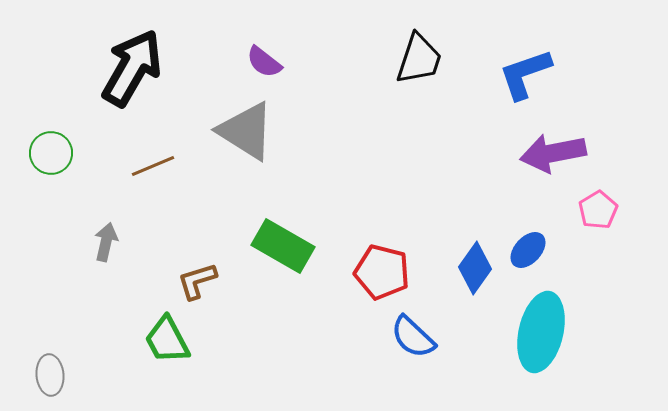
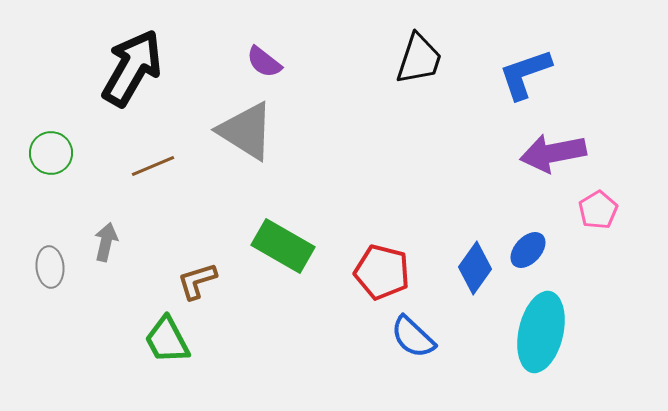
gray ellipse: moved 108 px up
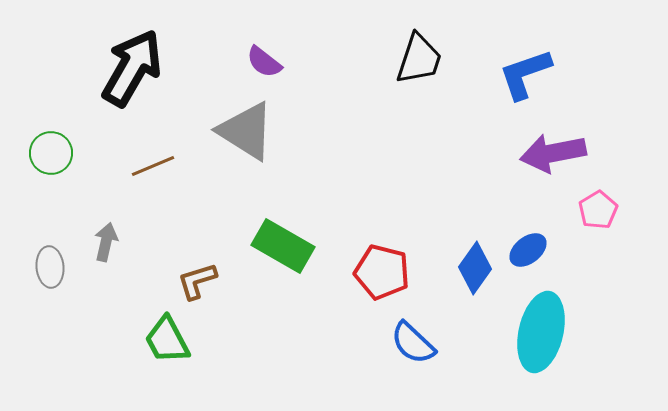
blue ellipse: rotated 9 degrees clockwise
blue semicircle: moved 6 px down
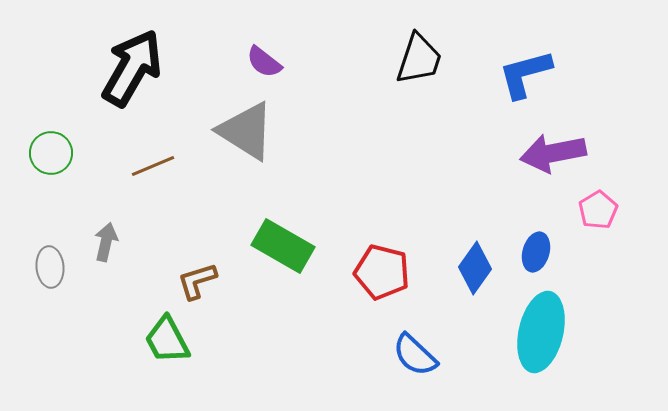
blue L-shape: rotated 4 degrees clockwise
blue ellipse: moved 8 px right, 2 px down; rotated 36 degrees counterclockwise
blue semicircle: moved 2 px right, 12 px down
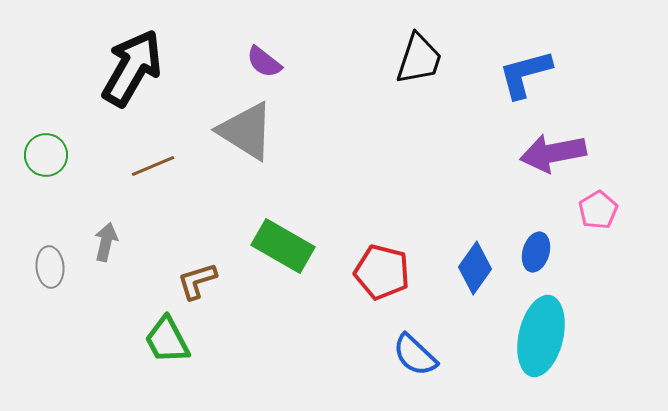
green circle: moved 5 px left, 2 px down
cyan ellipse: moved 4 px down
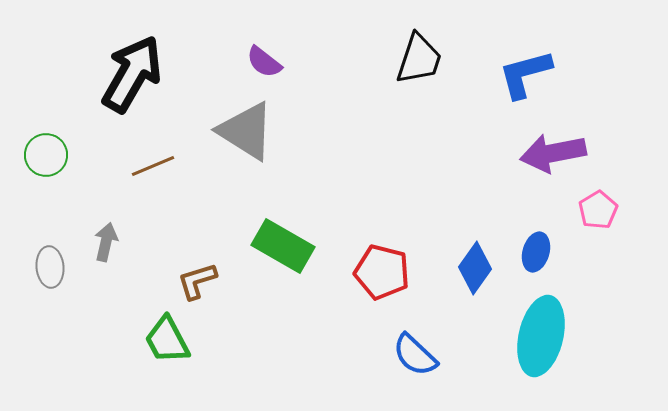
black arrow: moved 6 px down
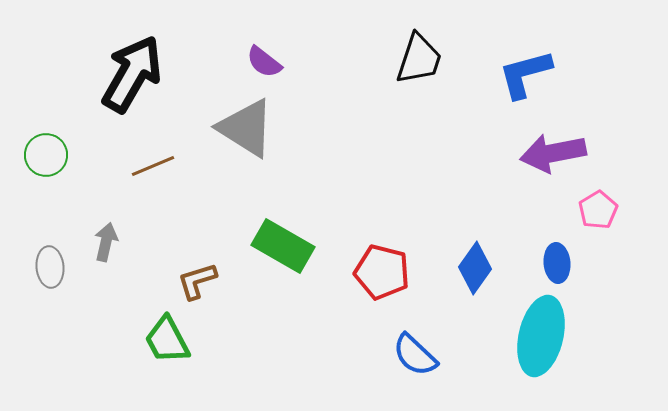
gray triangle: moved 3 px up
blue ellipse: moved 21 px right, 11 px down; rotated 21 degrees counterclockwise
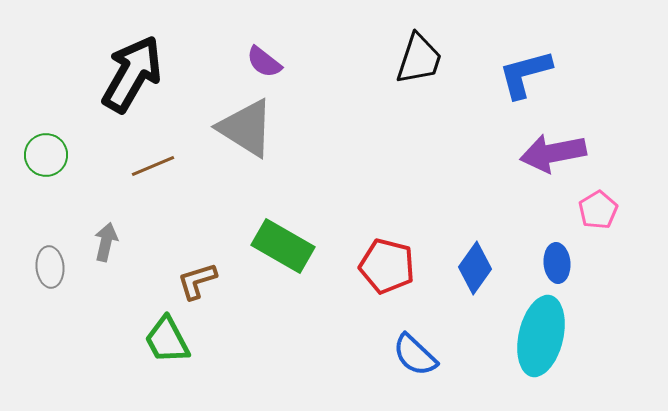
red pentagon: moved 5 px right, 6 px up
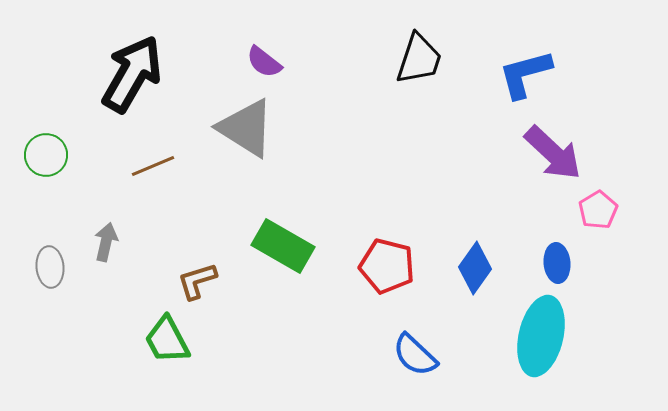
purple arrow: rotated 126 degrees counterclockwise
